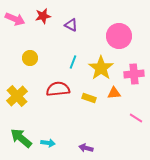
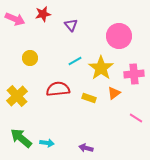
red star: moved 2 px up
purple triangle: rotated 24 degrees clockwise
cyan line: moved 2 px right, 1 px up; rotated 40 degrees clockwise
orange triangle: rotated 32 degrees counterclockwise
cyan arrow: moved 1 px left
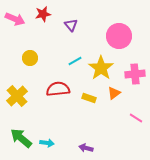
pink cross: moved 1 px right
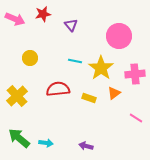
cyan line: rotated 40 degrees clockwise
green arrow: moved 2 px left
cyan arrow: moved 1 px left
purple arrow: moved 2 px up
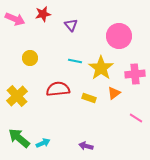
cyan arrow: moved 3 px left; rotated 32 degrees counterclockwise
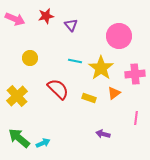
red star: moved 3 px right, 2 px down
red semicircle: rotated 50 degrees clockwise
pink line: rotated 64 degrees clockwise
purple arrow: moved 17 px right, 12 px up
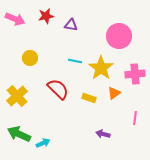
purple triangle: rotated 40 degrees counterclockwise
pink line: moved 1 px left
green arrow: moved 4 px up; rotated 15 degrees counterclockwise
